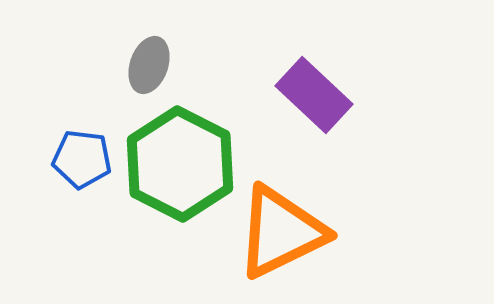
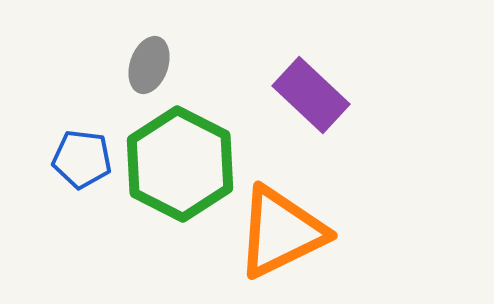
purple rectangle: moved 3 px left
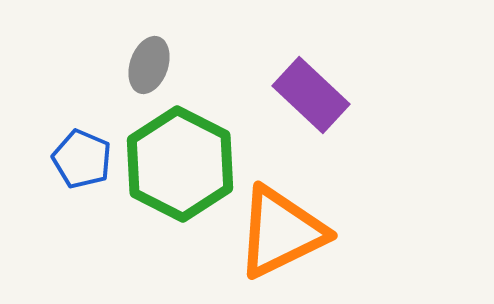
blue pentagon: rotated 16 degrees clockwise
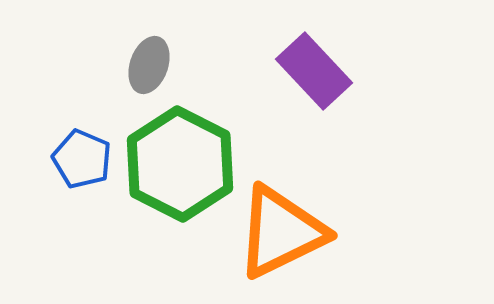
purple rectangle: moved 3 px right, 24 px up; rotated 4 degrees clockwise
